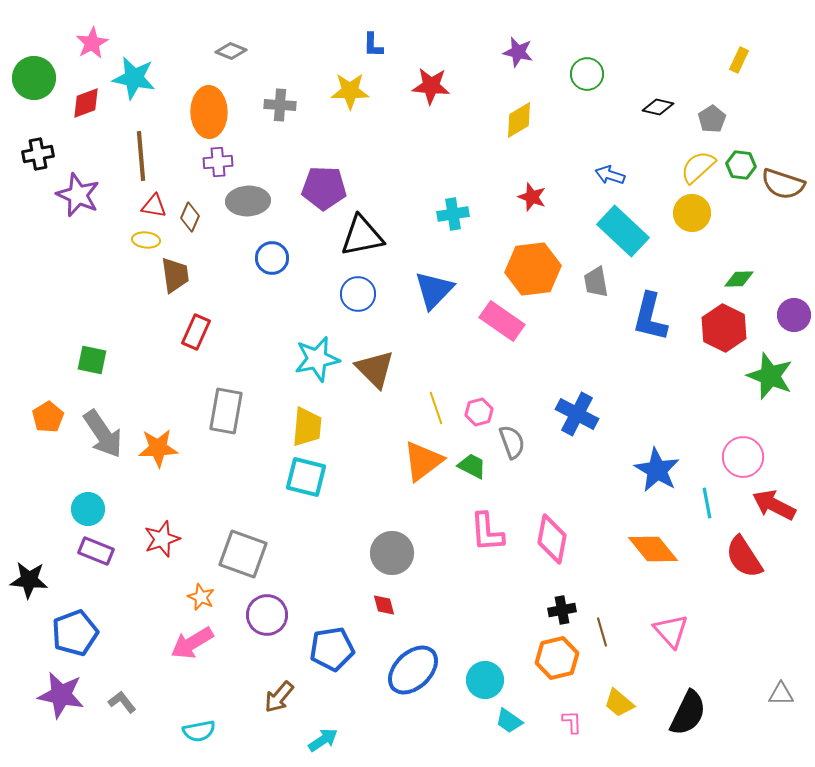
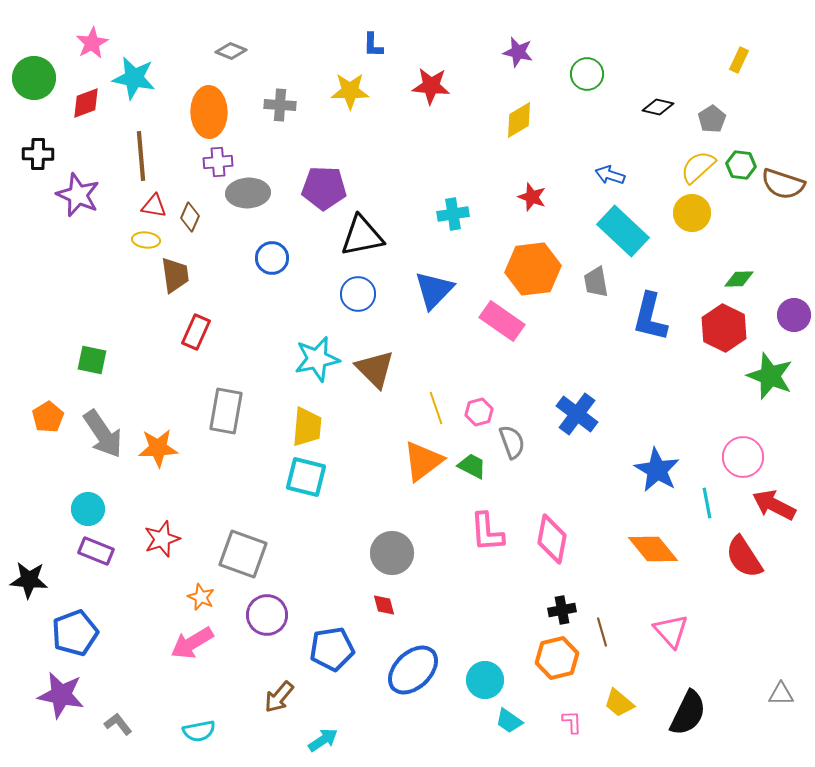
black cross at (38, 154): rotated 12 degrees clockwise
gray ellipse at (248, 201): moved 8 px up
blue cross at (577, 414): rotated 9 degrees clockwise
gray L-shape at (122, 702): moved 4 px left, 22 px down
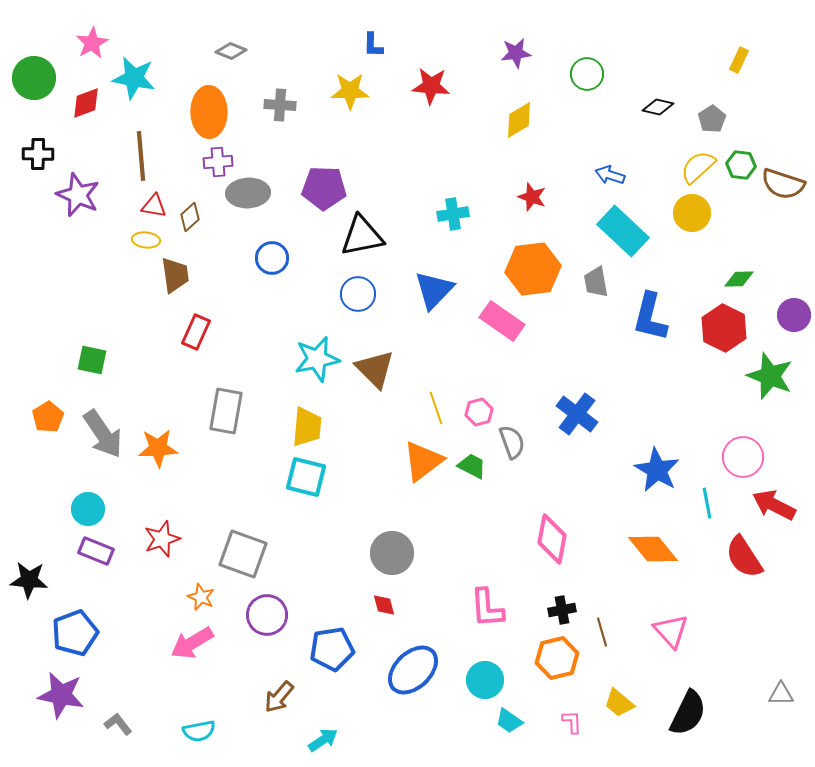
purple star at (518, 52): moved 2 px left, 1 px down; rotated 20 degrees counterclockwise
brown diamond at (190, 217): rotated 24 degrees clockwise
pink L-shape at (487, 532): moved 76 px down
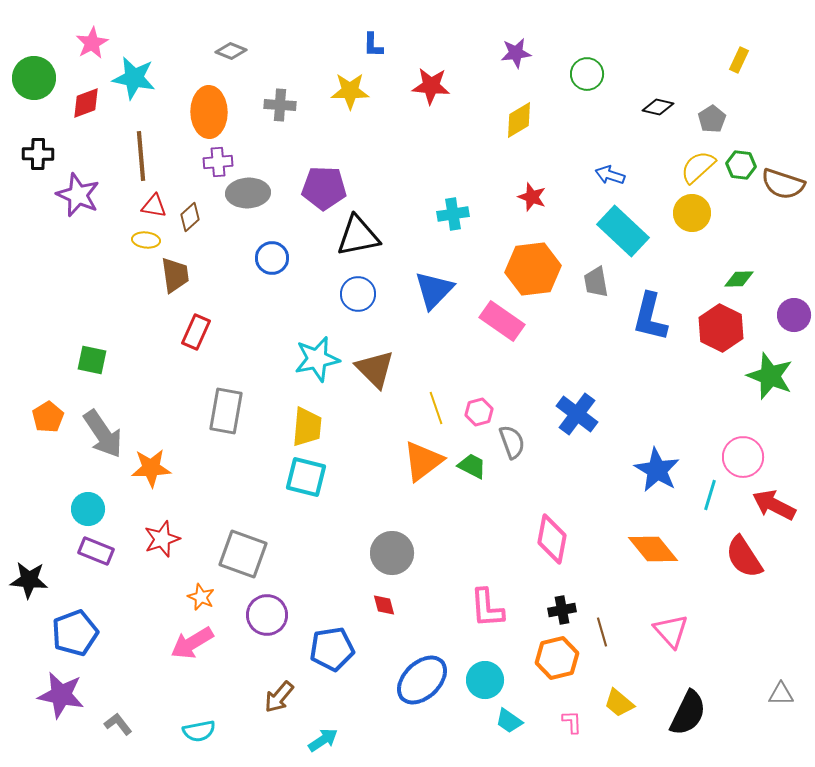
black triangle at (362, 236): moved 4 px left
red hexagon at (724, 328): moved 3 px left
orange star at (158, 448): moved 7 px left, 20 px down
cyan line at (707, 503): moved 3 px right, 8 px up; rotated 28 degrees clockwise
blue ellipse at (413, 670): moved 9 px right, 10 px down
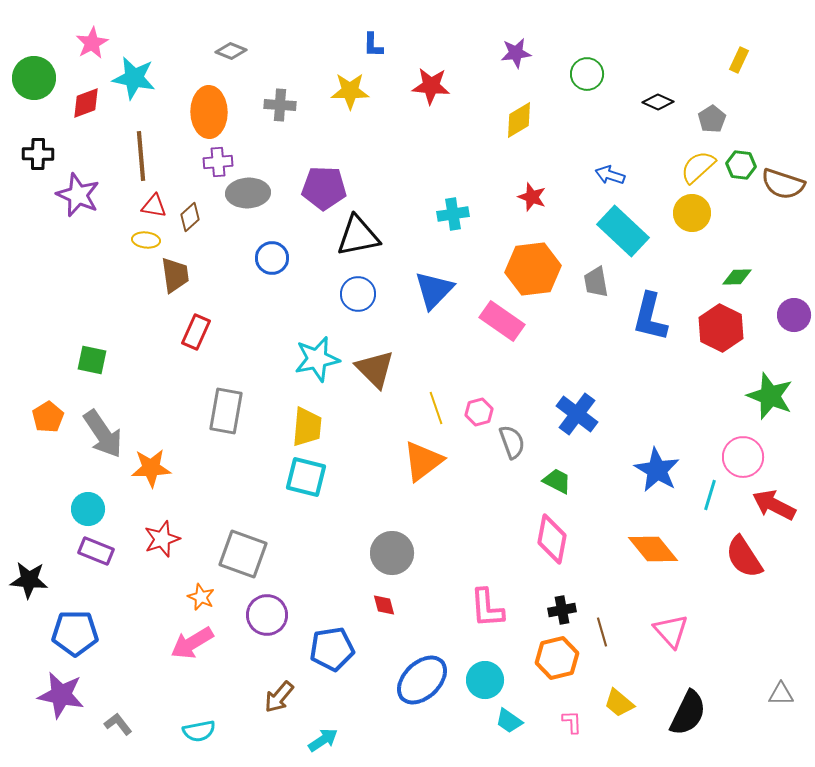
black diamond at (658, 107): moved 5 px up; rotated 12 degrees clockwise
green diamond at (739, 279): moved 2 px left, 2 px up
green star at (770, 376): moved 20 px down
green trapezoid at (472, 466): moved 85 px right, 15 px down
blue pentagon at (75, 633): rotated 21 degrees clockwise
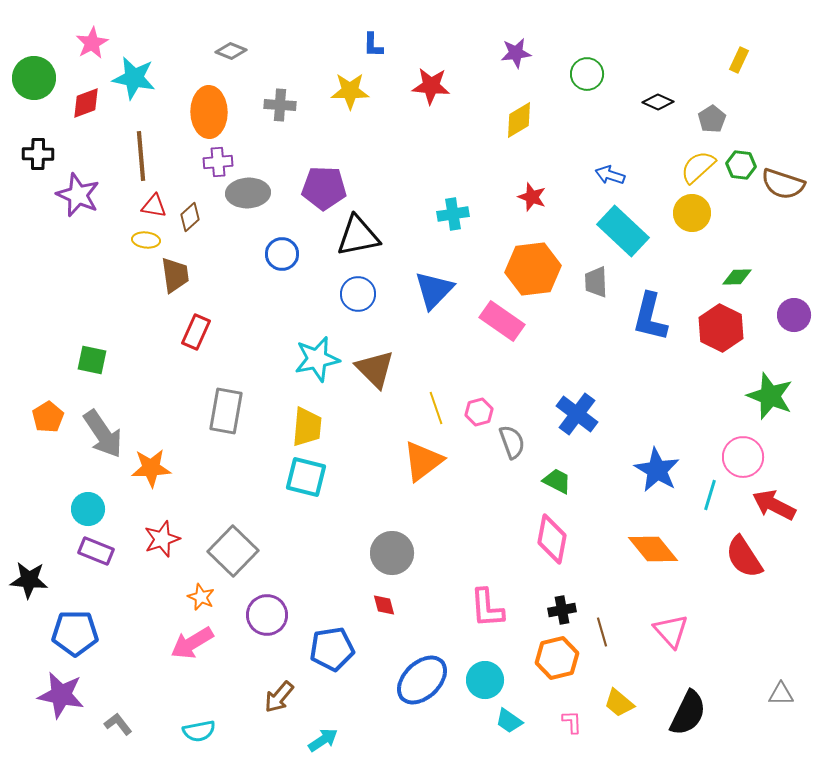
blue circle at (272, 258): moved 10 px right, 4 px up
gray trapezoid at (596, 282): rotated 8 degrees clockwise
gray square at (243, 554): moved 10 px left, 3 px up; rotated 24 degrees clockwise
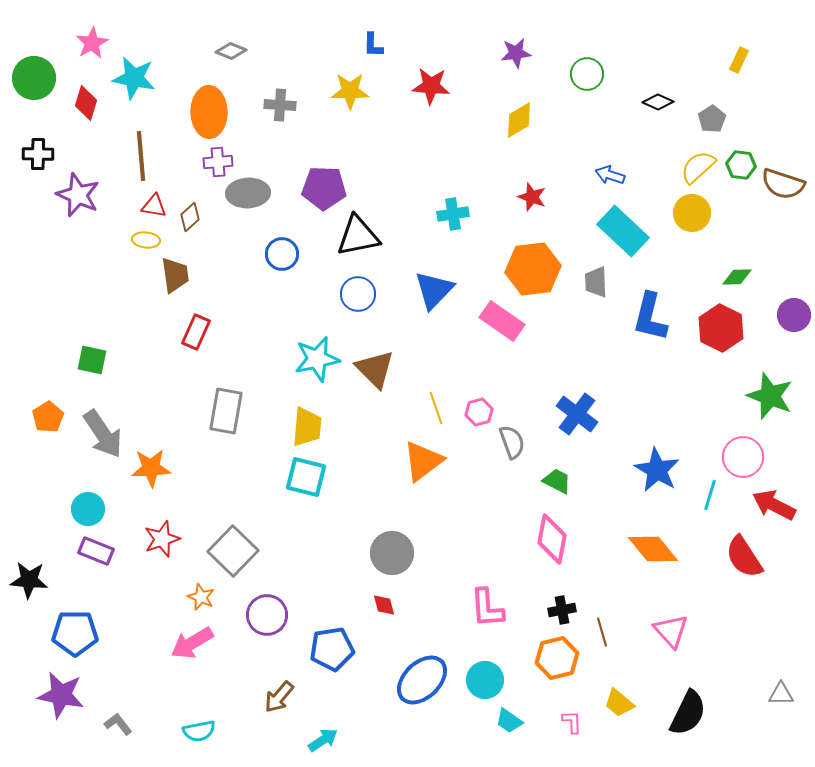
red diamond at (86, 103): rotated 52 degrees counterclockwise
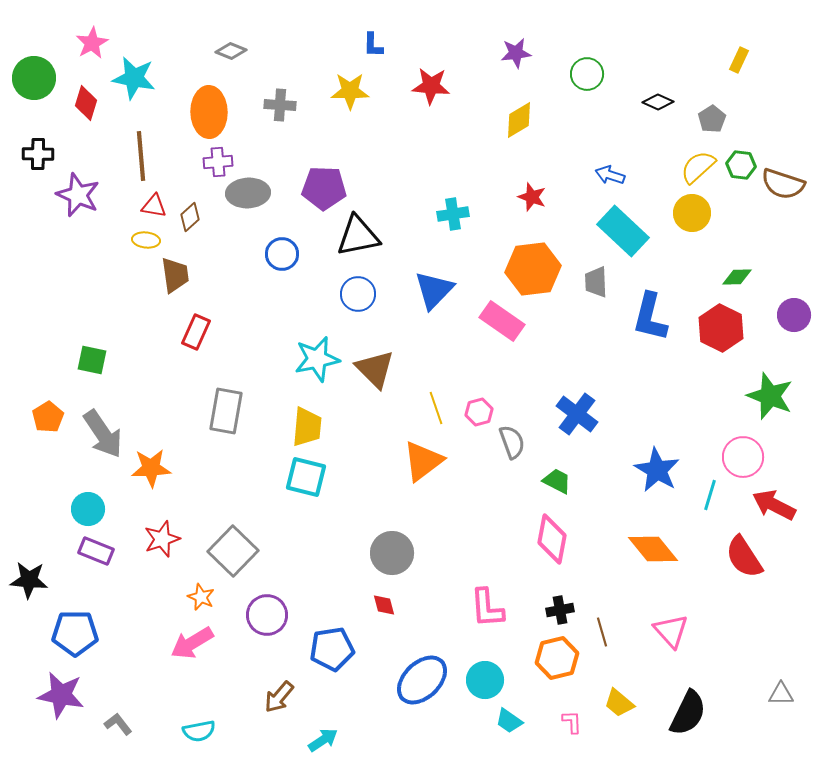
black cross at (562, 610): moved 2 px left
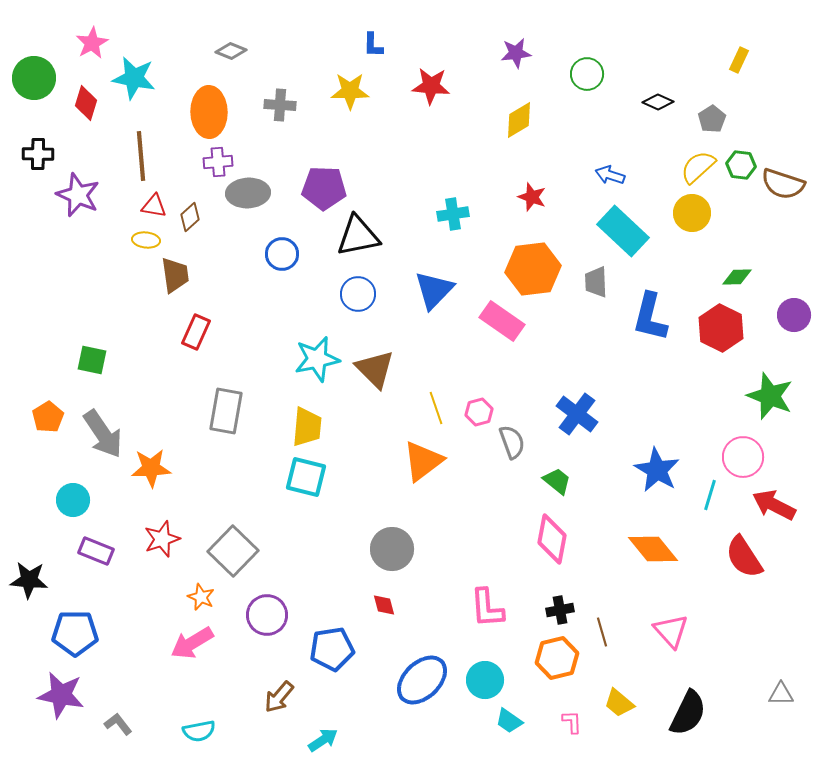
green trapezoid at (557, 481): rotated 12 degrees clockwise
cyan circle at (88, 509): moved 15 px left, 9 px up
gray circle at (392, 553): moved 4 px up
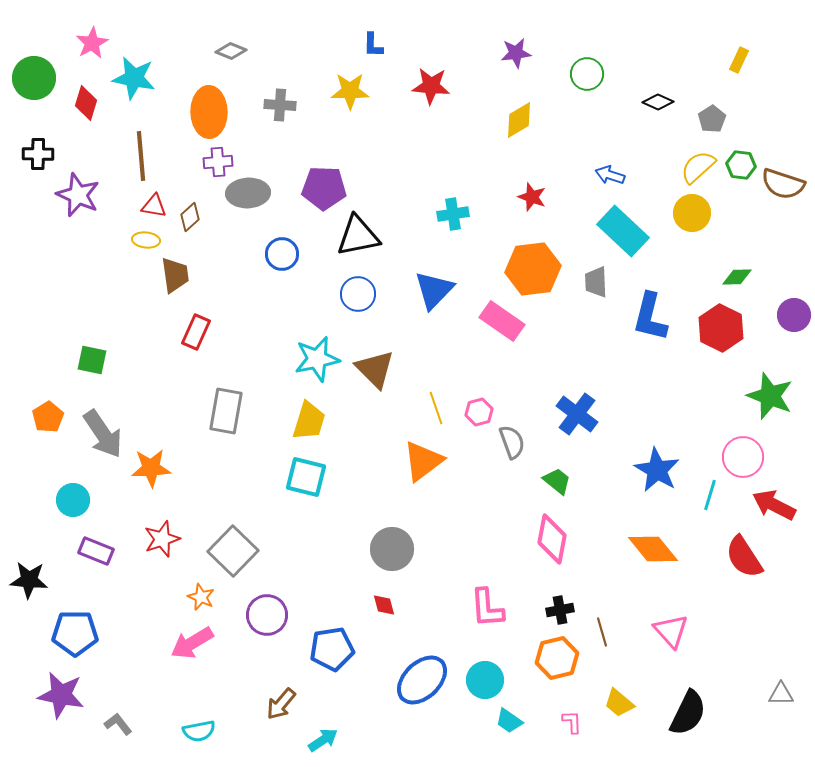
yellow trapezoid at (307, 427): moved 2 px right, 6 px up; rotated 12 degrees clockwise
brown arrow at (279, 697): moved 2 px right, 7 px down
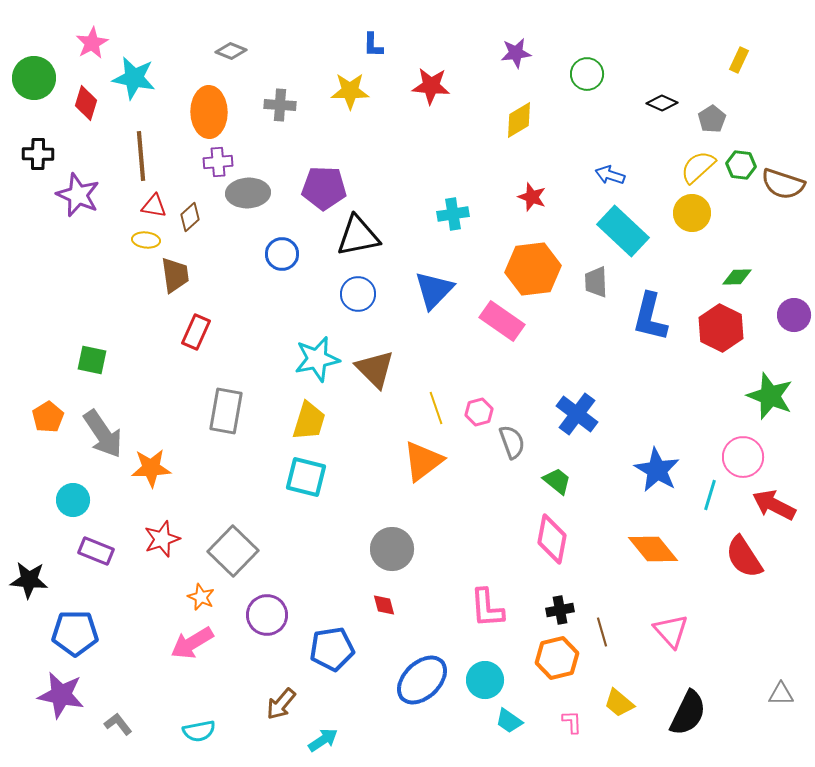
black diamond at (658, 102): moved 4 px right, 1 px down
